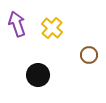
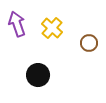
brown circle: moved 12 px up
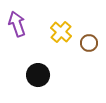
yellow cross: moved 9 px right, 4 px down
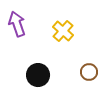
yellow cross: moved 2 px right, 1 px up
brown circle: moved 29 px down
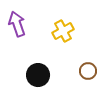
yellow cross: rotated 20 degrees clockwise
brown circle: moved 1 px left, 1 px up
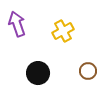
black circle: moved 2 px up
